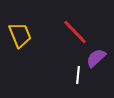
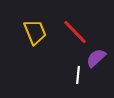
yellow trapezoid: moved 15 px right, 3 px up
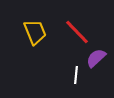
red line: moved 2 px right
white line: moved 2 px left
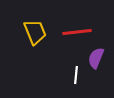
red line: rotated 52 degrees counterclockwise
purple semicircle: rotated 25 degrees counterclockwise
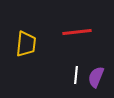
yellow trapezoid: moved 9 px left, 12 px down; rotated 28 degrees clockwise
purple semicircle: moved 19 px down
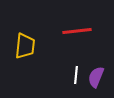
red line: moved 1 px up
yellow trapezoid: moved 1 px left, 2 px down
